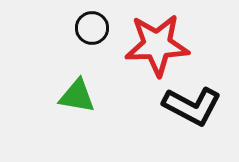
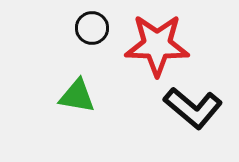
red star: rotated 4 degrees clockwise
black L-shape: moved 1 px right, 2 px down; rotated 12 degrees clockwise
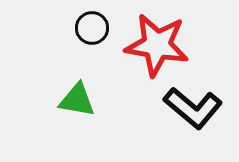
red star: rotated 8 degrees clockwise
green triangle: moved 4 px down
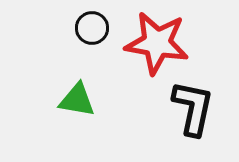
red star: moved 2 px up
black L-shape: rotated 118 degrees counterclockwise
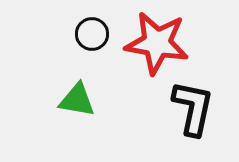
black circle: moved 6 px down
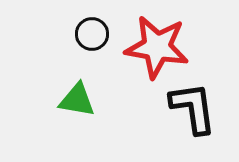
red star: moved 4 px down
black L-shape: rotated 20 degrees counterclockwise
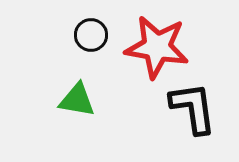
black circle: moved 1 px left, 1 px down
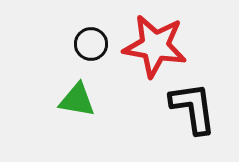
black circle: moved 9 px down
red star: moved 2 px left, 1 px up
